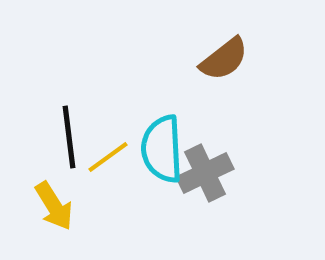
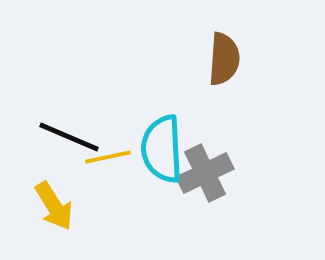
brown semicircle: rotated 48 degrees counterclockwise
black line: rotated 60 degrees counterclockwise
yellow line: rotated 24 degrees clockwise
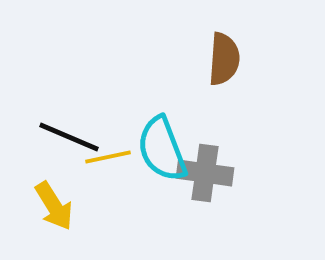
cyan semicircle: rotated 18 degrees counterclockwise
gray cross: rotated 34 degrees clockwise
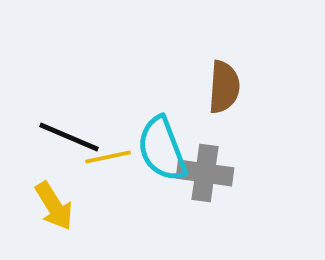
brown semicircle: moved 28 px down
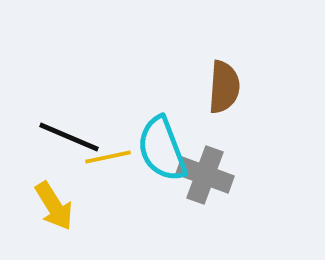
gray cross: moved 2 px down; rotated 12 degrees clockwise
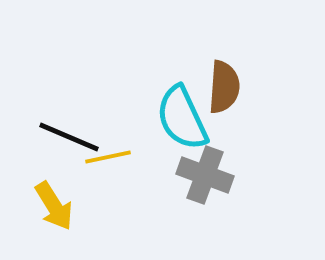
cyan semicircle: moved 20 px right, 31 px up; rotated 4 degrees counterclockwise
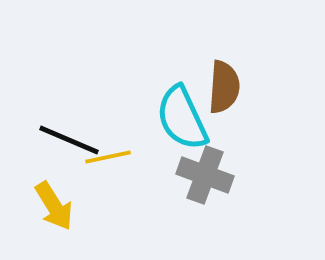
black line: moved 3 px down
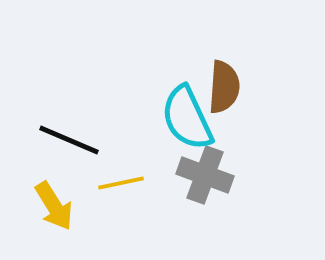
cyan semicircle: moved 5 px right
yellow line: moved 13 px right, 26 px down
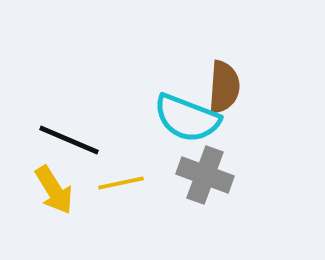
cyan semicircle: rotated 44 degrees counterclockwise
yellow arrow: moved 16 px up
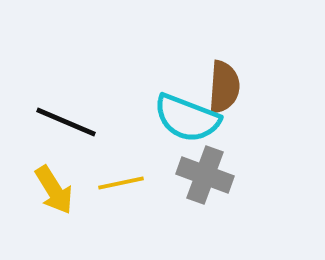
black line: moved 3 px left, 18 px up
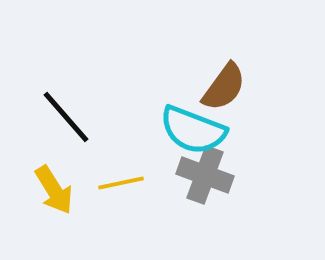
brown semicircle: rotated 32 degrees clockwise
cyan semicircle: moved 6 px right, 12 px down
black line: moved 5 px up; rotated 26 degrees clockwise
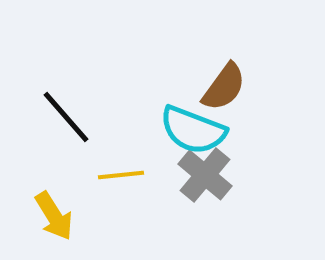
gray cross: rotated 20 degrees clockwise
yellow line: moved 8 px up; rotated 6 degrees clockwise
yellow arrow: moved 26 px down
